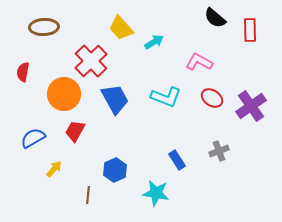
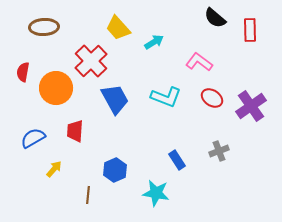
yellow trapezoid: moved 3 px left
pink L-shape: rotated 8 degrees clockwise
orange circle: moved 8 px left, 6 px up
red trapezoid: rotated 25 degrees counterclockwise
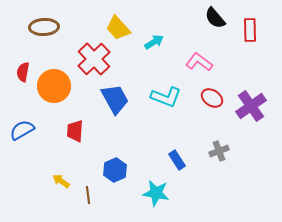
black semicircle: rotated 10 degrees clockwise
red cross: moved 3 px right, 2 px up
orange circle: moved 2 px left, 2 px up
blue semicircle: moved 11 px left, 8 px up
yellow arrow: moved 7 px right, 12 px down; rotated 96 degrees counterclockwise
brown line: rotated 12 degrees counterclockwise
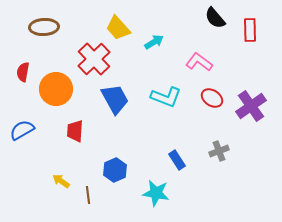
orange circle: moved 2 px right, 3 px down
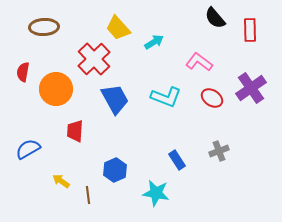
purple cross: moved 18 px up
blue semicircle: moved 6 px right, 19 px down
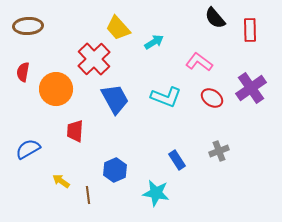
brown ellipse: moved 16 px left, 1 px up
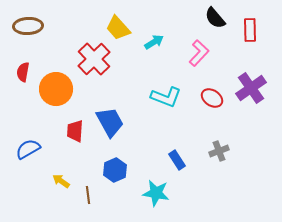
pink L-shape: moved 9 px up; rotated 96 degrees clockwise
blue trapezoid: moved 5 px left, 23 px down
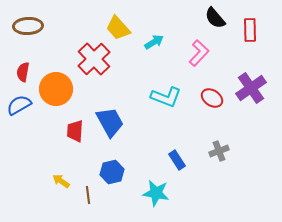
blue semicircle: moved 9 px left, 44 px up
blue hexagon: moved 3 px left, 2 px down; rotated 10 degrees clockwise
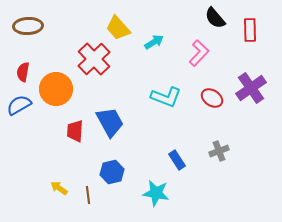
yellow arrow: moved 2 px left, 7 px down
